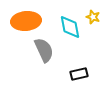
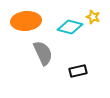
cyan diamond: rotated 65 degrees counterclockwise
gray semicircle: moved 1 px left, 3 px down
black rectangle: moved 1 px left, 3 px up
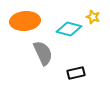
orange ellipse: moved 1 px left
cyan diamond: moved 1 px left, 2 px down
black rectangle: moved 2 px left, 2 px down
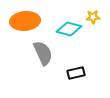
yellow star: rotated 24 degrees counterclockwise
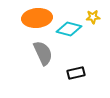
orange ellipse: moved 12 px right, 3 px up
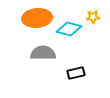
gray semicircle: rotated 65 degrees counterclockwise
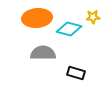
black rectangle: rotated 30 degrees clockwise
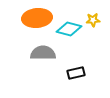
yellow star: moved 3 px down
black rectangle: rotated 30 degrees counterclockwise
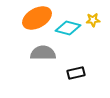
orange ellipse: rotated 24 degrees counterclockwise
cyan diamond: moved 1 px left, 1 px up
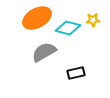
gray semicircle: moved 1 px right, 1 px up; rotated 30 degrees counterclockwise
